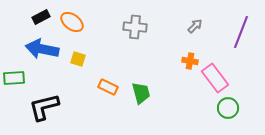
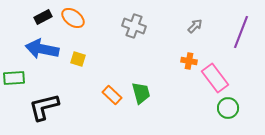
black rectangle: moved 2 px right
orange ellipse: moved 1 px right, 4 px up
gray cross: moved 1 px left, 1 px up; rotated 15 degrees clockwise
orange cross: moved 1 px left
orange rectangle: moved 4 px right, 8 px down; rotated 18 degrees clockwise
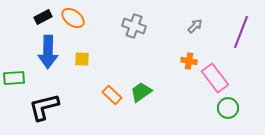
blue arrow: moved 6 px right, 3 px down; rotated 100 degrees counterclockwise
yellow square: moved 4 px right; rotated 14 degrees counterclockwise
green trapezoid: moved 1 px up; rotated 110 degrees counterclockwise
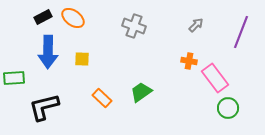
gray arrow: moved 1 px right, 1 px up
orange rectangle: moved 10 px left, 3 px down
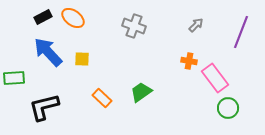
blue arrow: rotated 136 degrees clockwise
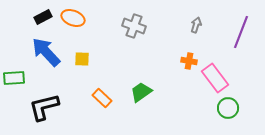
orange ellipse: rotated 15 degrees counterclockwise
gray arrow: rotated 28 degrees counterclockwise
blue arrow: moved 2 px left
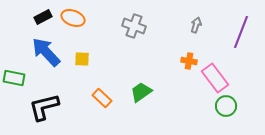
green rectangle: rotated 15 degrees clockwise
green circle: moved 2 px left, 2 px up
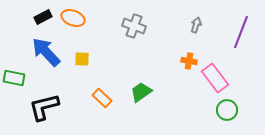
green circle: moved 1 px right, 4 px down
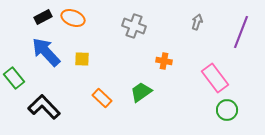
gray arrow: moved 1 px right, 3 px up
orange cross: moved 25 px left
green rectangle: rotated 40 degrees clockwise
black L-shape: rotated 60 degrees clockwise
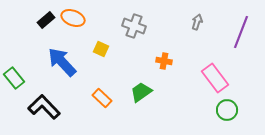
black rectangle: moved 3 px right, 3 px down; rotated 12 degrees counterclockwise
blue arrow: moved 16 px right, 10 px down
yellow square: moved 19 px right, 10 px up; rotated 21 degrees clockwise
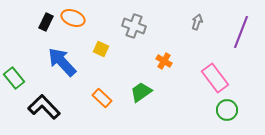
black rectangle: moved 2 px down; rotated 24 degrees counterclockwise
orange cross: rotated 21 degrees clockwise
